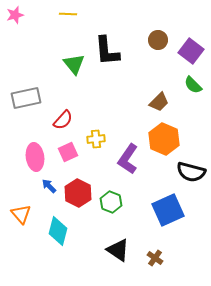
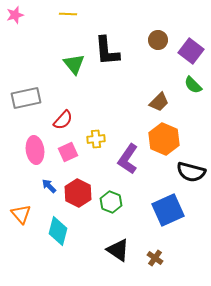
pink ellipse: moved 7 px up
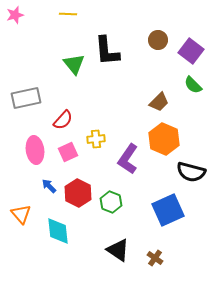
cyan diamond: rotated 20 degrees counterclockwise
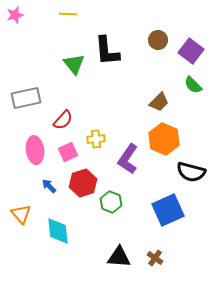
red hexagon: moved 5 px right, 10 px up; rotated 16 degrees clockwise
black triangle: moved 1 px right, 7 px down; rotated 30 degrees counterclockwise
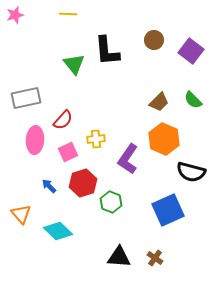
brown circle: moved 4 px left
green semicircle: moved 15 px down
pink ellipse: moved 10 px up; rotated 12 degrees clockwise
cyan diamond: rotated 40 degrees counterclockwise
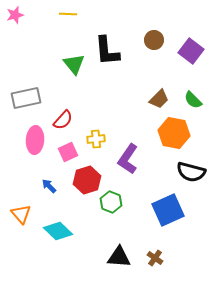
brown trapezoid: moved 3 px up
orange hexagon: moved 10 px right, 6 px up; rotated 12 degrees counterclockwise
red hexagon: moved 4 px right, 3 px up
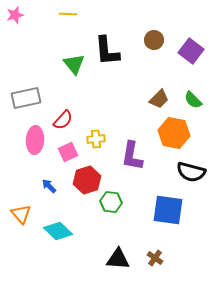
purple L-shape: moved 4 px right, 3 px up; rotated 24 degrees counterclockwise
green hexagon: rotated 15 degrees counterclockwise
blue square: rotated 32 degrees clockwise
black triangle: moved 1 px left, 2 px down
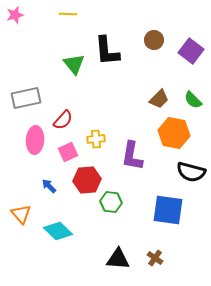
red hexagon: rotated 12 degrees clockwise
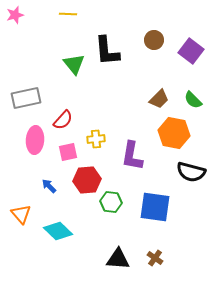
pink square: rotated 12 degrees clockwise
blue square: moved 13 px left, 3 px up
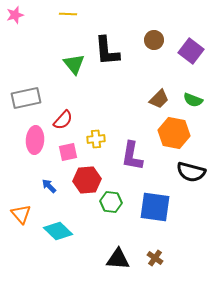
green semicircle: rotated 24 degrees counterclockwise
